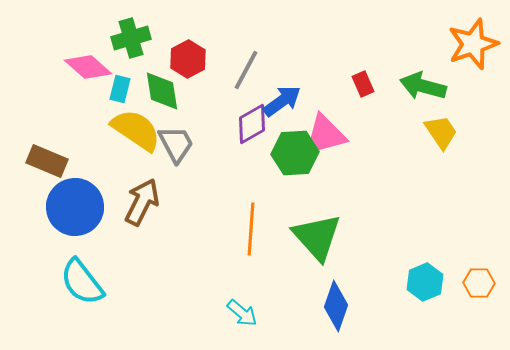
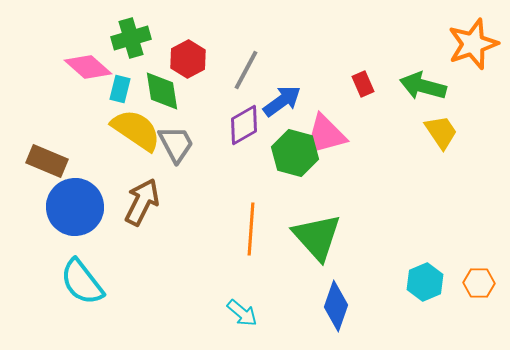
purple diamond: moved 8 px left, 1 px down
green hexagon: rotated 18 degrees clockwise
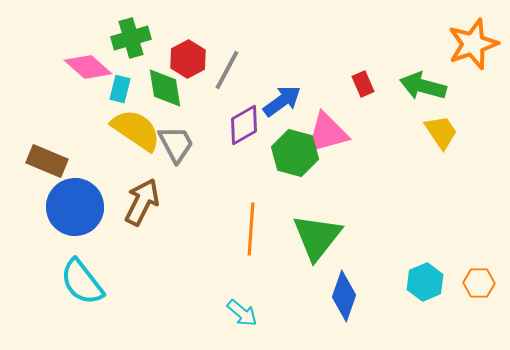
gray line: moved 19 px left
green diamond: moved 3 px right, 3 px up
pink triangle: moved 2 px right, 2 px up
green triangle: rotated 20 degrees clockwise
blue diamond: moved 8 px right, 10 px up
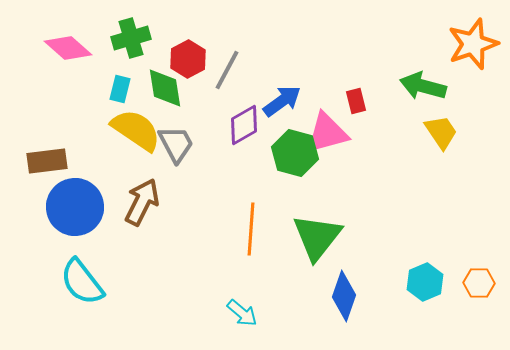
pink diamond: moved 20 px left, 19 px up
red rectangle: moved 7 px left, 17 px down; rotated 10 degrees clockwise
brown rectangle: rotated 30 degrees counterclockwise
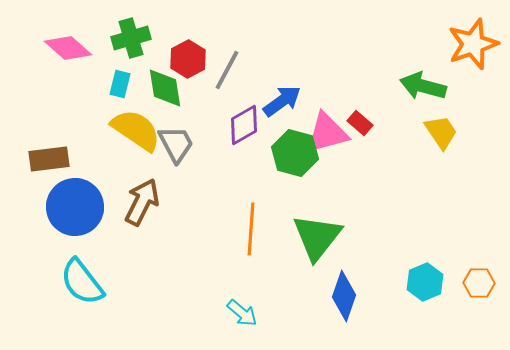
cyan rectangle: moved 5 px up
red rectangle: moved 4 px right, 22 px down; rotated 35 degrees counterclockwise
brown rectangle: moved 2 px right, 2 px up
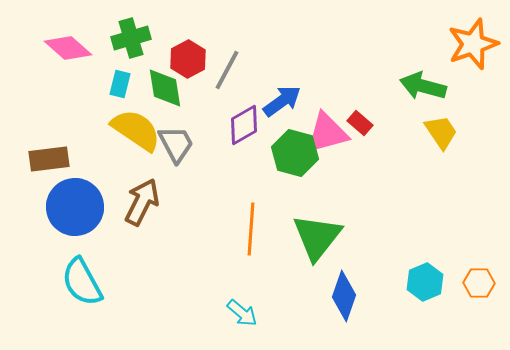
cyan semicircle: rotated 9 degrees clockwise
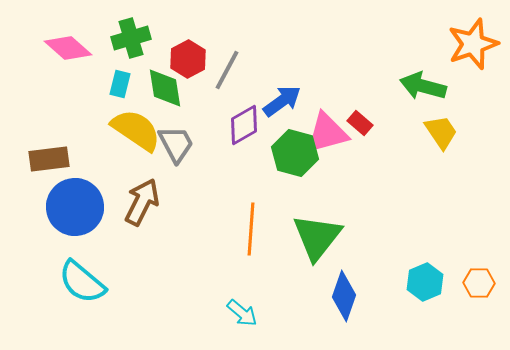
cyan semicircle: rotated 21 degrees counterclockwise
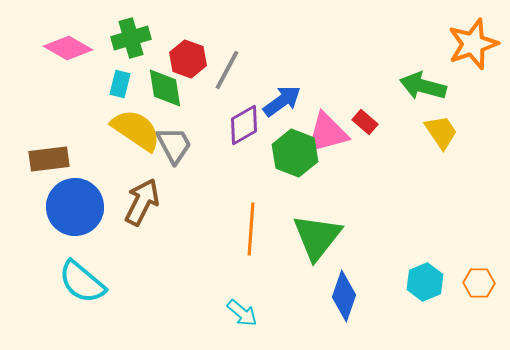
pink diamond: rotated 12 degrees counterclockwise
red hexagon: rotated 12 degrees counterclockwise
red rectangle: moved 5 px right, 1 px up
gray trapezoid: moved 2 px left, 1 px down
green hexagon: rotated 6 degrees clockwise
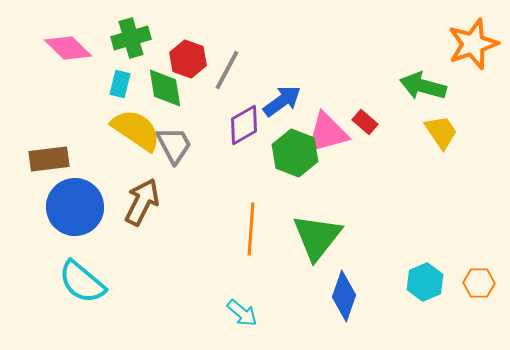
pink diamond: rotated 15 degrees clockwise
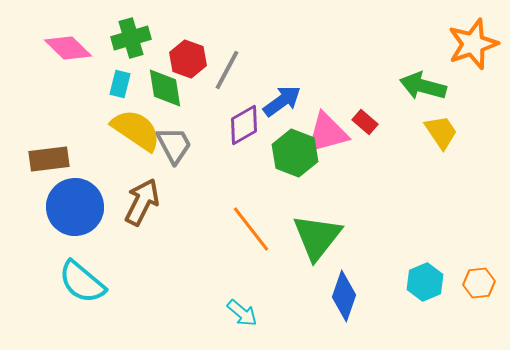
orange line: rotated 42 degrees counterclockwise
orange hexagon: rotated 8 degrees counterclockwise
